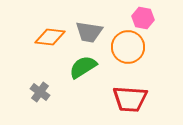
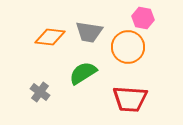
green semicircle: moved 6 px down
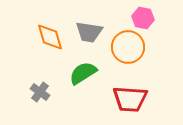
orange diamond: rotated 68 degrees clockwise
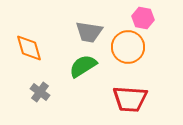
orange diamond: moved 21 px left, 11 px down
green semicircle: moved 7 px up
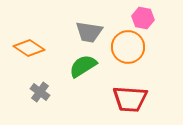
orange diamond: rotated 40 degrees counterclockwise
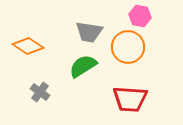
pink hexagon: moved 3 px left, 2 px up
orange diamond: moved 1 px left, 2 px up
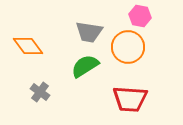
orange diamond: rotated 20 degrees clockwise
green semicircle: moved 2 px right
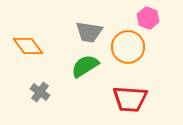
pink hexagon: moved 8 px right, 2 px down; rotated 10 degrees clockwise
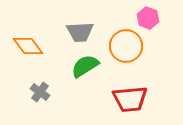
gray trapezoid: moved 9 px left; rotated 12 degrees counterclockwise
orange circle: moved 2 px left, 1 px up
red trapezoid: rotated 9 degrees counterclockwise
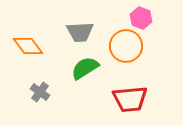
pink hexagon: moved 7 px left
green semicircle: moved 2 px down
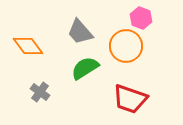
gray trapezoid: rotated 52 degrees clockwise
red trapezoid: rotated 24 degrees clockwise
